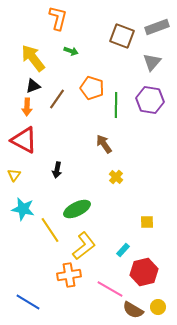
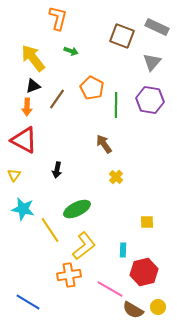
gray rectangle: rotated 45 degrees clockwise
orange pentagon: rotated 10 degrees clockwise
cyan rectangle: rotated 40 degrees counterclockwise
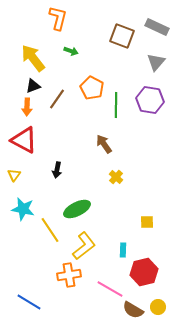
gray triangle: moved 4 px right
blue line: moved 1 px right
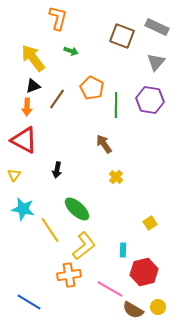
green ellipse: rotated 68 degrees clockwise
yellow square: moved 3 px right, 1 px down; rotated 32 degrees counterclockwise
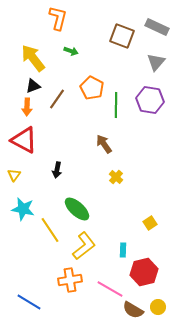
orange cross: moved 1 px right, 5 px down
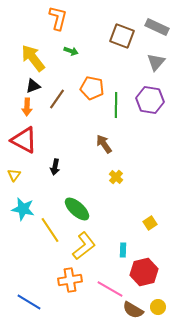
orange pentagon: rotated 15 degrees counterclockwise
black arrow: moved 2 px left, 3 px up
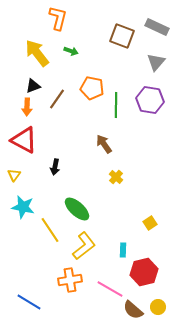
yellow arrow: moved 4 px right, 5 px up
cyan star: moved 2 px up
brown semicircle: rotated 10 degrees clockwise
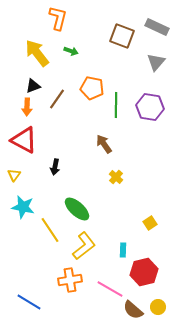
purple hexagon: moved 7 px down
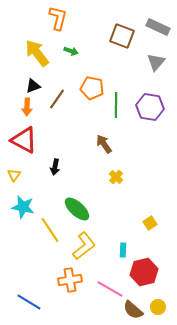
gray rectangle: moved 1 px right
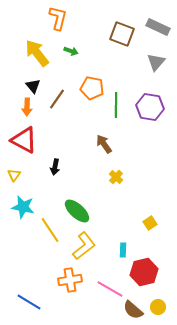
brown square: moved 2 px up
black triangle: rotated 49 degrees counterclockwise
green ellipse: moved 2 px down
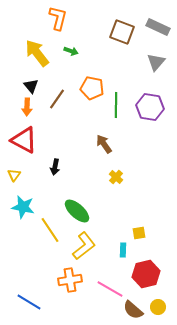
brown square: moved 2 px up
black triangle: moved 2 px left
yellow square: moved 11 px left, 10 px down; rotated 24 degrees clockwise
red hexagon: moved 2 px right, 2 px down
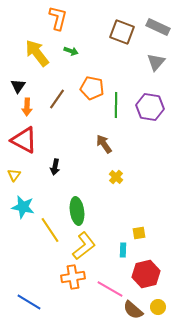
black triangle: moved 13 px left; rotated 14 degrees clockwise
green ellipse: rotated 40 degrees clockwise
orange cross: moved 3 px right, 3 px up
